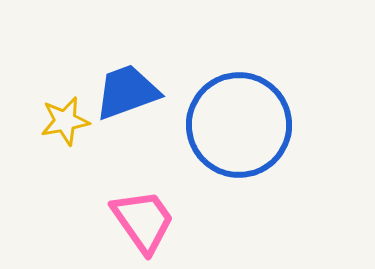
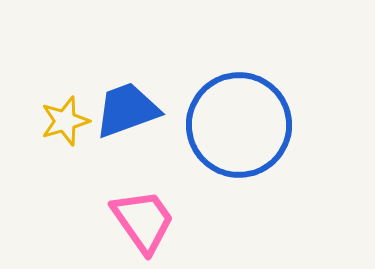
blue trapezoid: moved 18 px down
yellow star: rotated 6 degrees counterclockwise
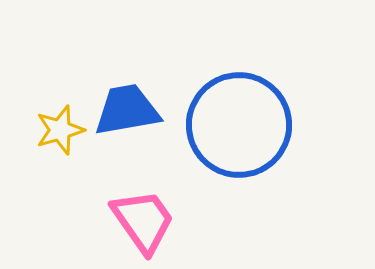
blue trapezoid: rotated 10 degrees clockwise
yellow star: moved 5 px left, 9 px down
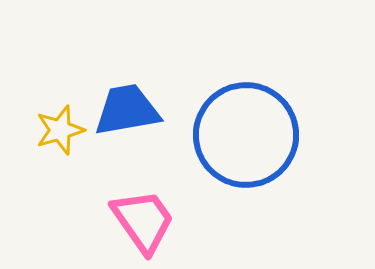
blue circle: moved 7 px right, 10 px down
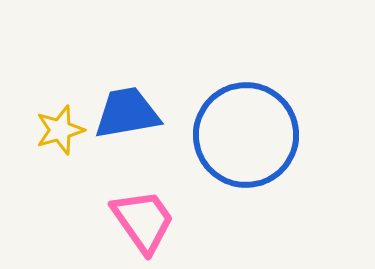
blue trapezoid: moved 3 px down
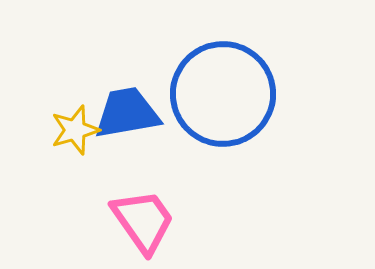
yellow star: moved 15 px right
blue circle: moved 23 px left, 41 px up
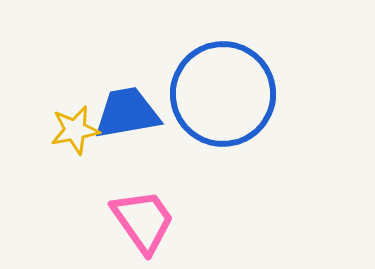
yellow star: rotated 6 degrees clockwise
